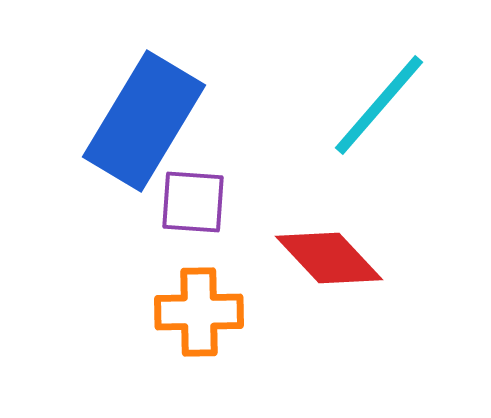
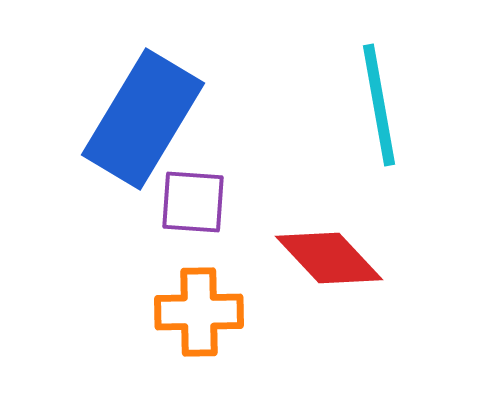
cyan line: rotated 51 degrees counterclockwise
blue rectangle: moved 1 px left, 2 px up
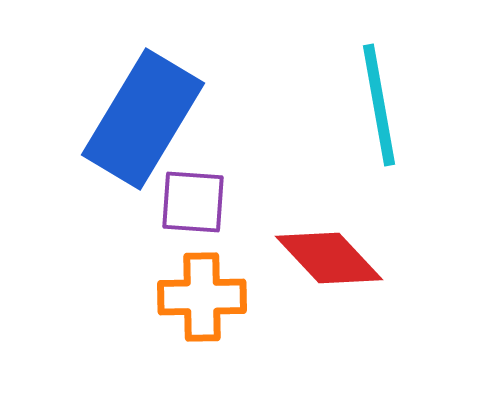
orange cross: moved 3 px right, 15 px up
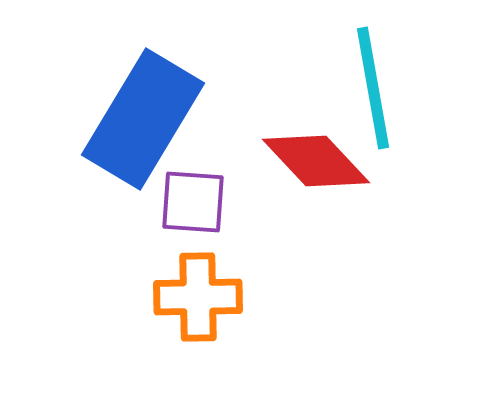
cyan line: moved 6 px left, 17 px up
red diamond: moved 13 px left, 97 px up
orange cross: moved 4 px left
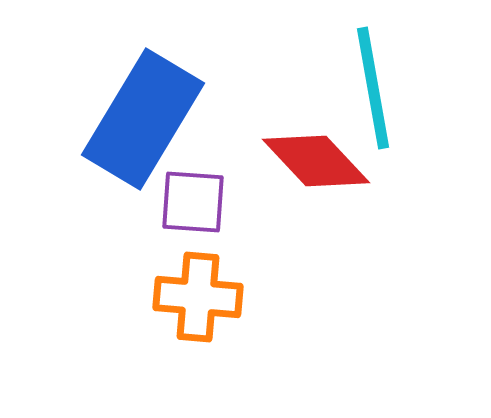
orange cross: rotated 6 degrees clockwise
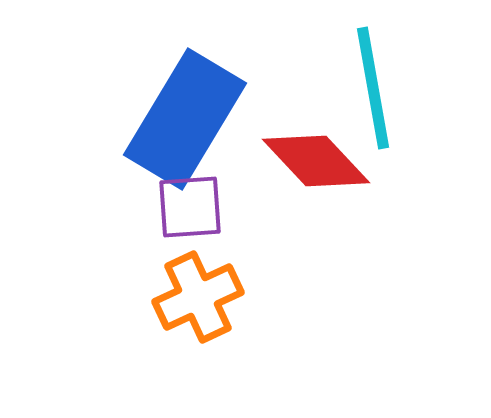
blue rectangle: moved 42 px right
purple square: moved 3 px left, 5 px down; rotated 8 degrees counterclockwise
orange cross: rotated 30 degrees counterclockwise
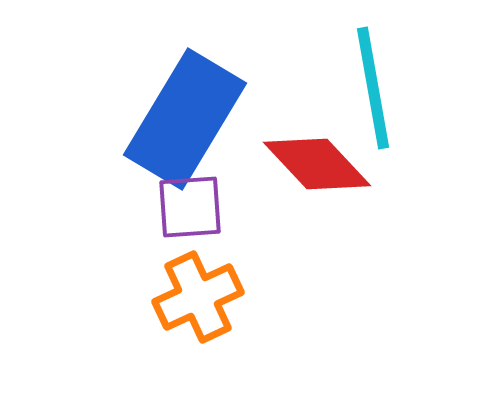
red diamond: moved 1 px right, 3 px down
